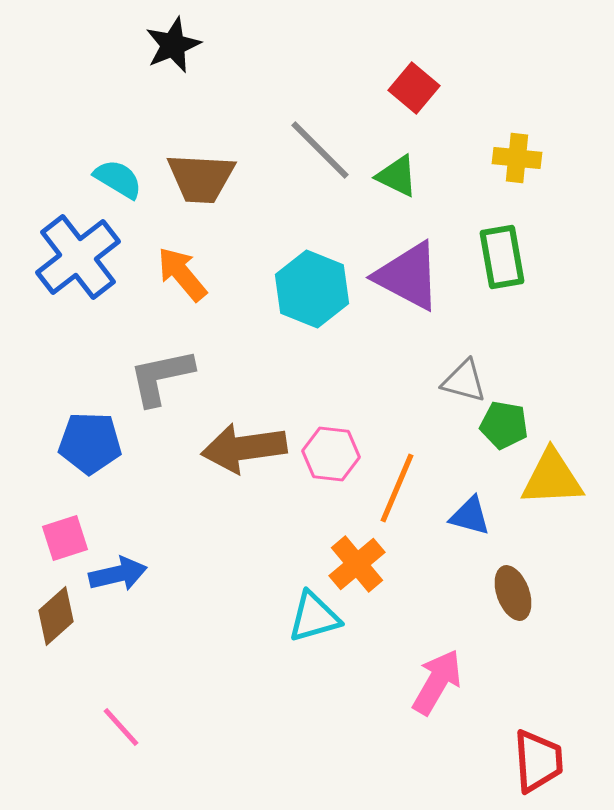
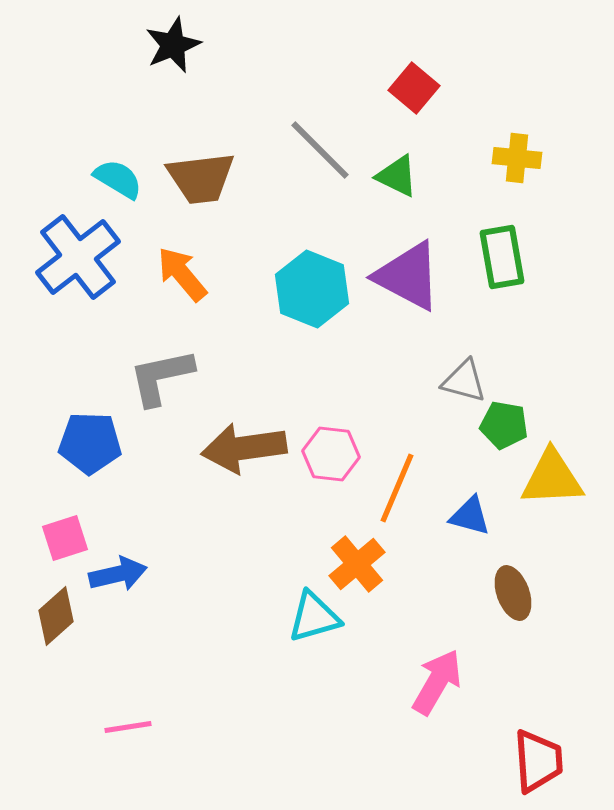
brown trapezoid: rotated 10 degrees counterclockwise
pink line: moved 7 px right; rotated 57 degrees counterclockwise
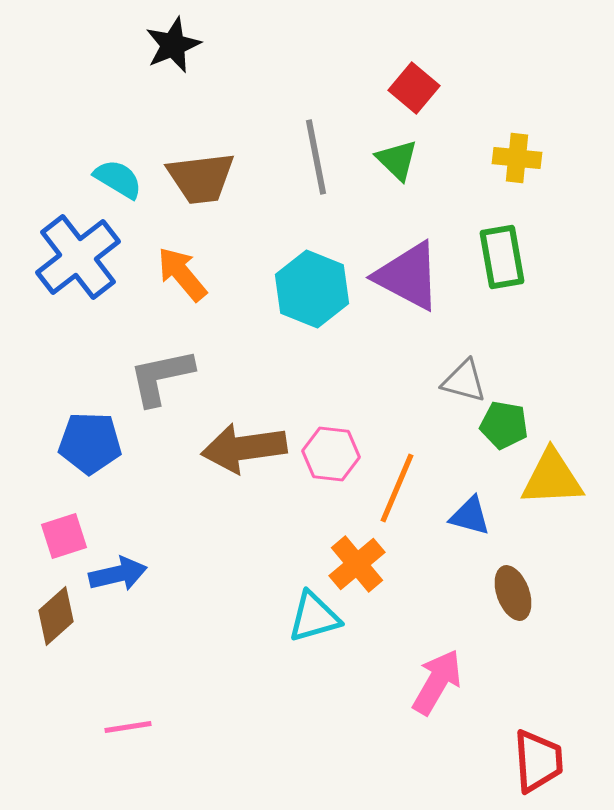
gray line: moved 4 px left, 7 px down; rotated 34 degrees clockwise
green triangle: moved 16 px up; rotated 18 degrees clockwise
pink square: moved 1 px left, 2 px up
